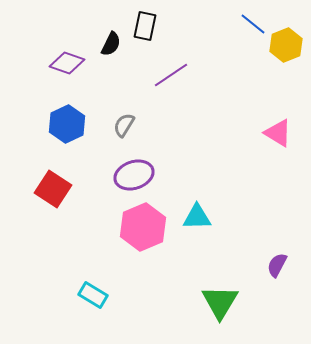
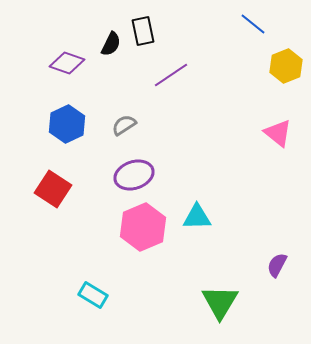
black rectangle: moved 2 px left, 5 px down; rotated 24 degrees counterclockwise
yellow hexagon: moved 21 px down
gray semicircle: rotated 25 degrees clockwise
pink triangle: rotated 8 degrees clockwise
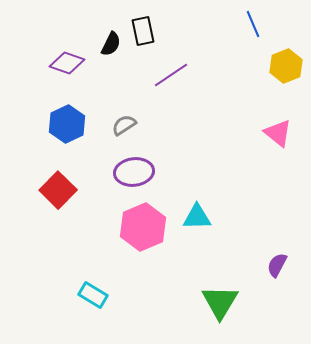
blue line: rotated 28 degrees clockwise
purple ellipse: moved 3 px up; rotated 12 degrees clockwise
red square: moved 5 px right, 1 px down; rotated 12 degrees clockwise
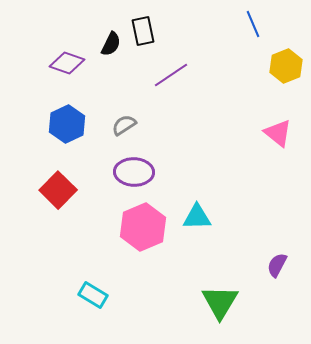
purple ellipse: rotated 9 degrees clockwise
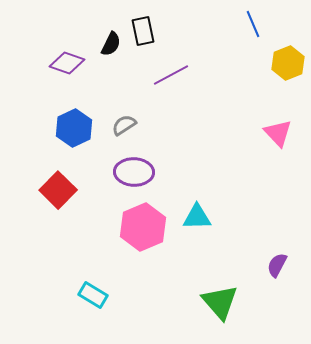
yellow hexagon: moved 2 px right, 3 px up
purple line: rotated 6 degrees clockwise
blue hexagon: moved 7 px right, 4 px down
pink triangle: rotated 8 degrees clockwise
green triangle: rotated 12 degrees counterclockwise
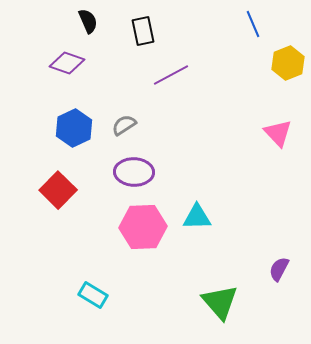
black semicircle: moved 23 px left, 23 px up; rotated 50 degrees counterclockwise
pink hexagon: rotated 21 degrees clockwise
purple semicircle: moved 2 px right, 4 px down
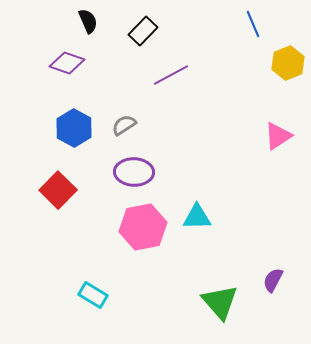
black rectangle: rotated 56 degrees clockwise
blue hexagon: rotated 6 degrees counterclockwise
pink triangle: moved 3 px down; rotated 40 degrees clockwise
pink hexagon: rotated 9 degrees counterclockwise
purple semicircle: moved 6 px left, 11 px down
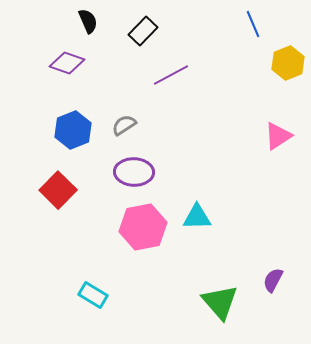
blue hexagon: moved 1 px left, 2 px down; rotated 9 degrees clockwise
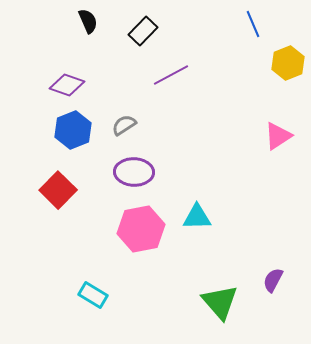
purple diamond: moved 22 px down
pink hexagon: moved 2 px left, 2 px down
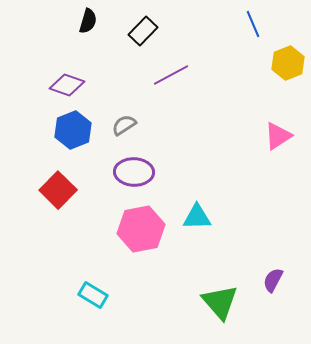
black semicircle: rotated 40 degrees clockwise
